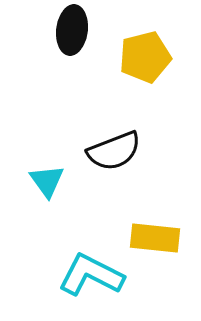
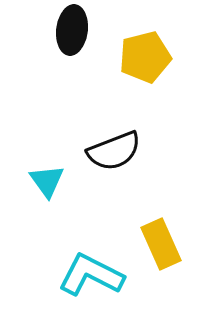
yellow rectangle: moved 6 px right, 6 px down; rotated 60 degrees clockwise
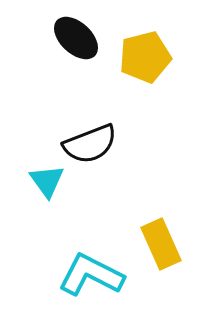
black ellipse: moved 4 px right, 8 px down; rotated 54 degrees counterclockwise
black semicircle: moved 24 px left, 7 px up
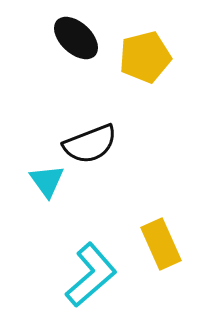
cyan L-shape: rotated 112 degrees clockwise
